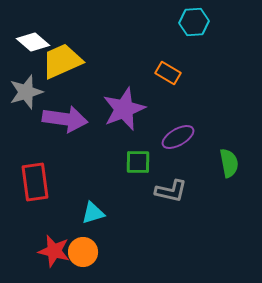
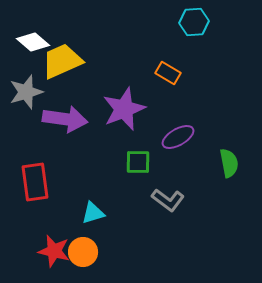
gray L-shape: moved 3 px left, 9 px down; rotated 24 degrees clockwise
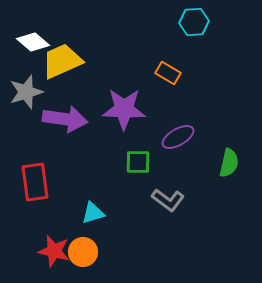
purple star: rotated 24 degrees clockwise
green semicircle: rotated 24 degrees clockwise
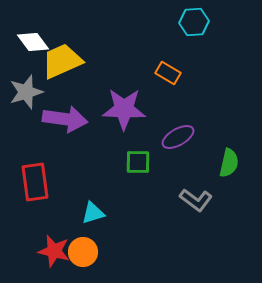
white diamond: rotated 12 degrees clockwise
gray L-shape: moved 28 px right
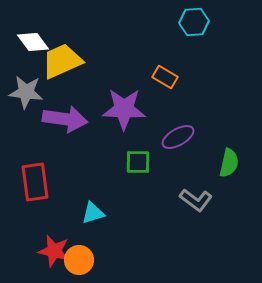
orange rectangle: moved 3 px left, 4 px down
gray star: rotated 24 degrees clockwise
orange circle: moved 4 px left, 8 px down
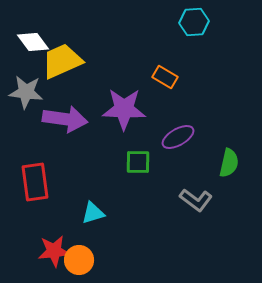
red star: rotated 20 degrees counterclockwise
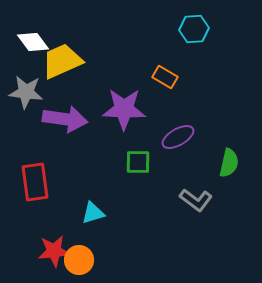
cyan hexagon: moved 7 px down
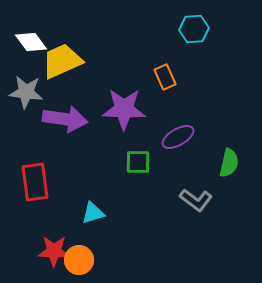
white diamond: moved 2 px left
orange rectangle: rotated 35 degrees clockwise
red star: rotated 8 degrees clockwise
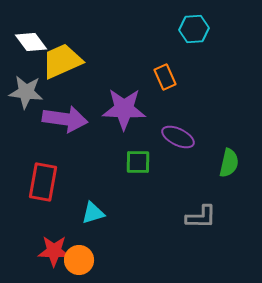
purple ellipse: rotated 56 degrees clockwise
red rectangle: moved 8 px right; rotated 18 degrees clockwise
gray L-shape: moved 5 px right, 17 px down; rotated 36 degrees counterclockwise
